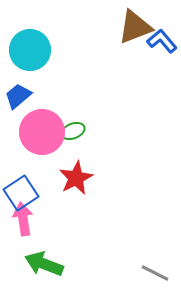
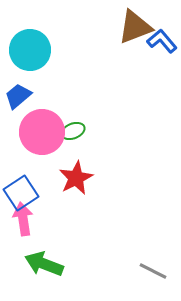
gray line: moved 2 px left, 2 px up
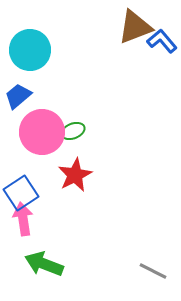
red star: moved 1 px left, 3 px up
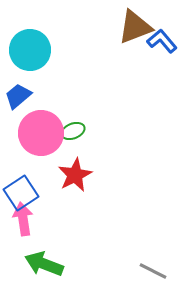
pink circle: moved 1 px left, 1 px down
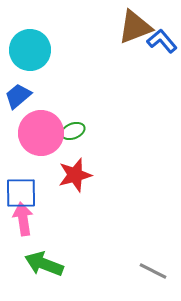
red star: rotated 12 degrees clockwise
blue square: rotated 32 degrees clockwise
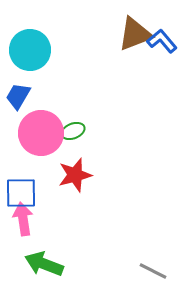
brown triangle: moved 7 px down
blue trapezoid: rotated 20 degrees counterclockwise
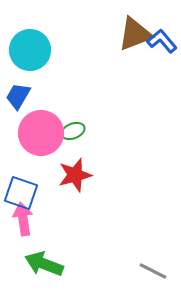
blue square: rotated 20 degrees clockwise
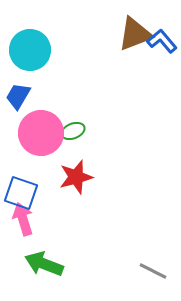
red star: moved 1 px right, 2 px down
pink arrow: rotated 8 degrees counterclockwise
